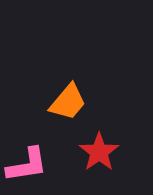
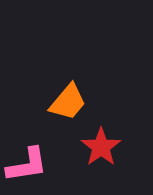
red star: moved 2 px right, 5 px up
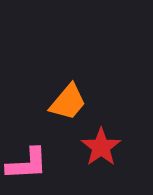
pink L-shape: moved 1 px up; rotated 6 degrees clockwise
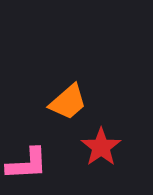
orange trapezoid: rotated 9 degrees clockwise
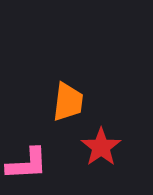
orange trapezoid: rotated 42 degrees counterclockwise
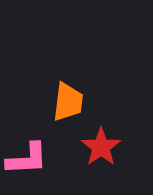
pink L-shape: moved 5 px up
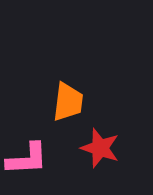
red star: moved 1 px left, 1 px down; rotated 18 degrees counterclockwise
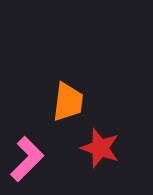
pink L-shape: rotated 42 degrees counterclockwise
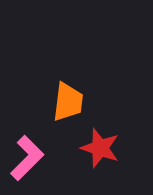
pink L-shape: moved 1 px up
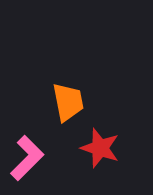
orange trapezoid: rotated 18 degrees counterclockwise
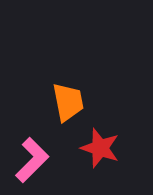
pink L-shape: moved 5 px right, 2 px down
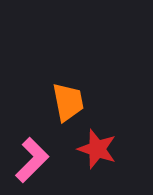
red star: moved 3 px left, 1 px down
